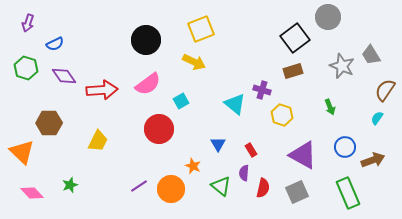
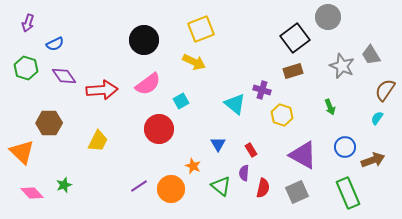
black circle: moved 2 px left
green star: moved 6 px left
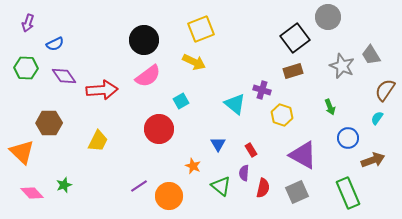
green hexagon: rotated 15 degrees counterclockwise
pink semicircle: moved 8 px up
blue circle: moved 3 px right, 9 px up
orange circle: moved 2 px left, 7 px down
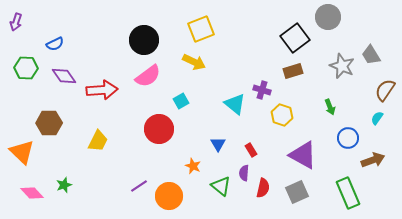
purple arrow: moved 12 px left, 1 px up
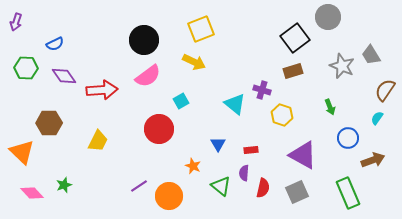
red rectangle: rotated 64 degrees counterclockwise
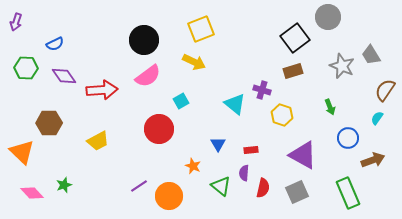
yellow trapezoid: rotated 35 degrees clockwise
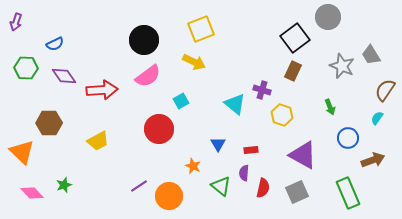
brown rectangle: rotated 48 degrees counterclockwise
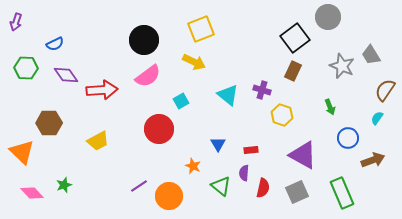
purple diamond: moved 2 px right, 1 px up
cyan triangle: moved 7 px left, 9 px up
green rectangle: moved 6 px left
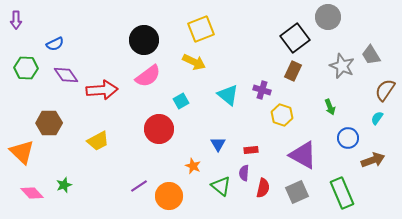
purple arrow: moved 2 px up; rotated 18 degrees counterclockwise
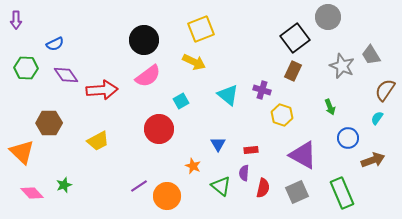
orange circle: moved 2 px left
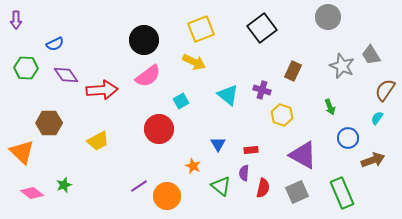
black square: moved 33 px left, 10 px up
pink diamond: rotated 10 degrees counterclockwise
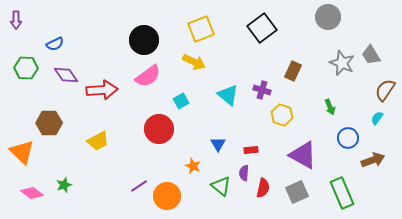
gray star: moved 3 px up
